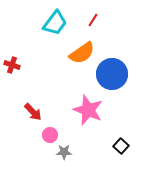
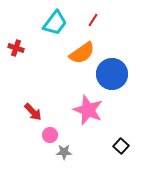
red cross: moved 4 px right, 17 px up
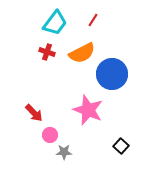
red cross: moved 31 px right, 4 px down
orange semicircle: rotated 8 degrees clockwise
red arrow: moved 1 px right, 1 px down
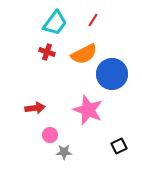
orange semicircle: moved 2 px right, 1 px down
red arrow: moved 1 px right, 5 px up; rotated 54 degrees counterclockwise
black square: moved 2 px left; rotated 21 degrees clockwise
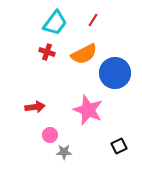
blue circle: moved 3 px right, 1 px up
red arrow: moved 1 px up
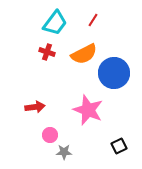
blue circle: moved 1 px left
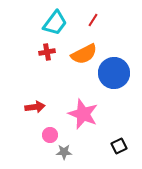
red cross: rotated 28 degrees counterclockwise
pink star: moved 5 px left, 4 px down
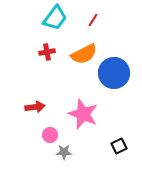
cyan trapezoid: moved 5 px up
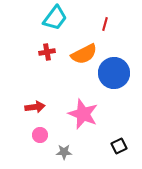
red line: moved 12 px right, 4 px down; rotated 16 degrees counterclockwise
pink circle: moved 10 px left
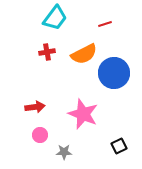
red line: rotated 56 degrees clockwise
